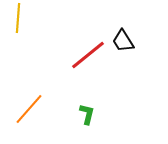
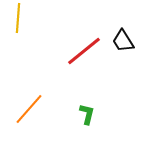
red line: moved 4 px left, 4 px up
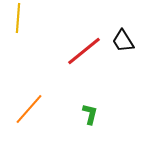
green L-shape: moved 3 px right
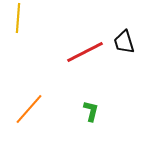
black trapezoid: moved 1 px right, 1 px down; rotated 15 degrees clockwise
red line: moved 1 px right, 1 px down; rotated 12 degrees clockwise
green L-shape: moved 1 px right, 3 px up
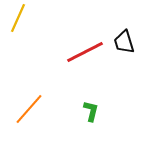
yellow line: rotated 20 degrees clockwise
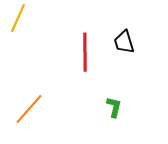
red line: rotated 63 degrees counterclockwise
green L-shape: moved 23 px right, 4 px up
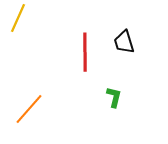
green L-shape: moved 10 px up
